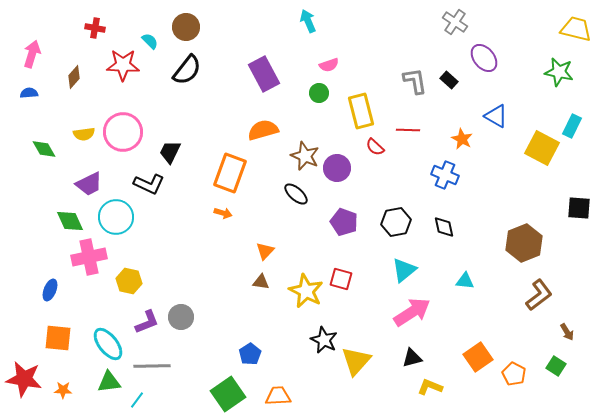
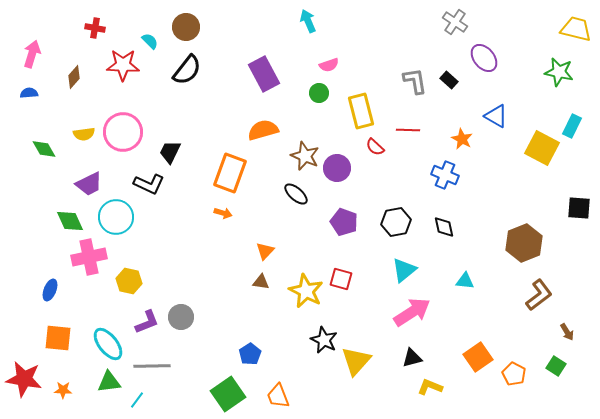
orange trapezoid at (278, 396): rotated 108 degrees counterclockwise
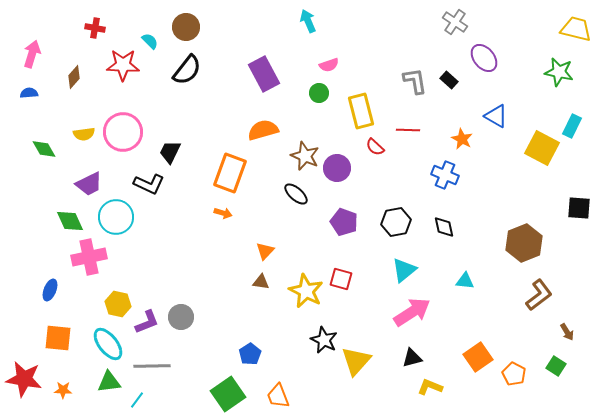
yellow hexagon at (129, 281): moved 11 px left, 23 px down
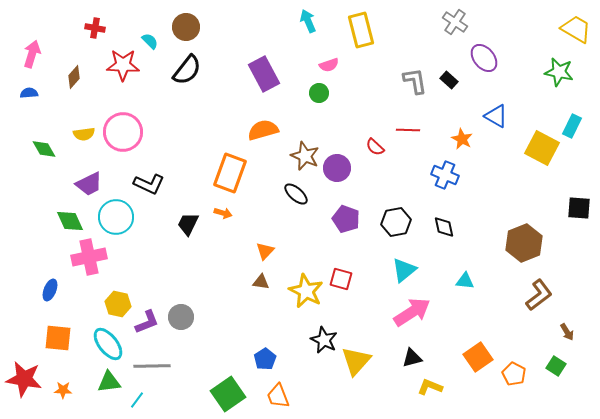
yellow trapezoid at (576, 29): rotated 16 degrees clockwise
yellow rectangle at (361, 111): moved 81 px up
black trapezoid at (170, 152): moved 18 px right, 72 px down
purple pentagon at (344, 222): moved 2 px right, 3 px up
blue pentagon at (250, 354): moved 15 px right, 5 px down
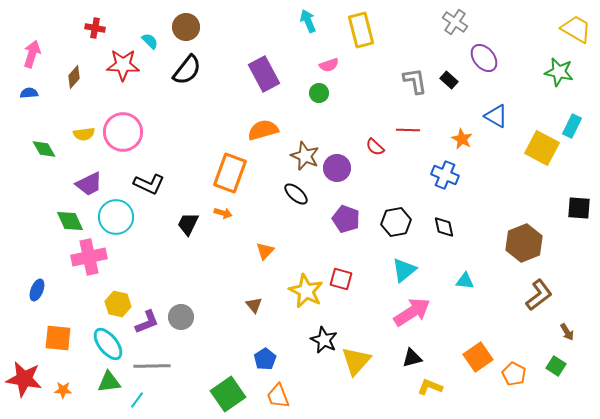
brown triangle at (261, 282): moved 7 px left, 23 px down; rotated 42 degrees clockwise
blue ellipse at (50, 290): moved 13 px left
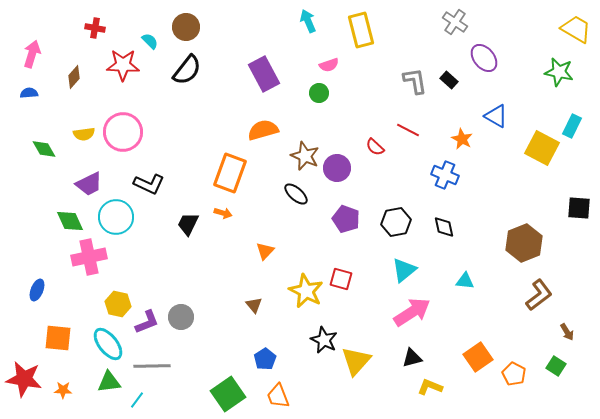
red line at (408, 130): rotated 25 degrees clockwise
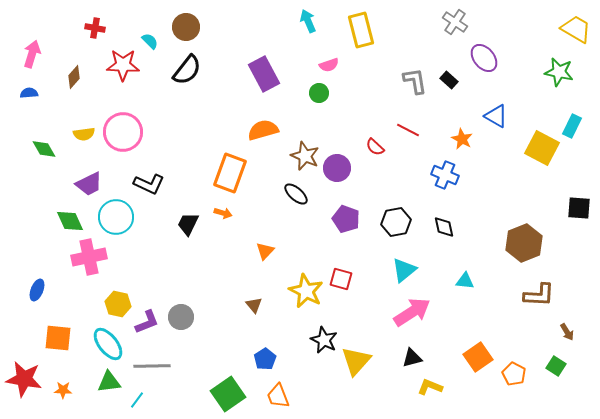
brown L-shape at (539, 295): rotated 40 degrees clockwise
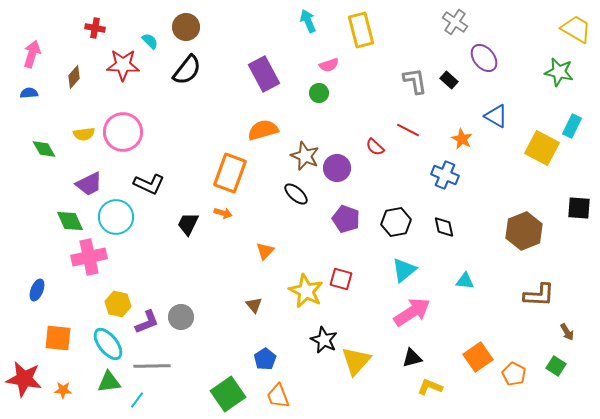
brown hexagon at (524, 243): moved 12 px up
